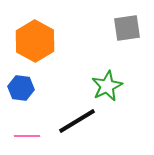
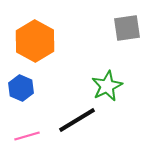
blue hexagon: rotated 15 degrees clockwise
black line: moved 1 px up
pink line: rotated 15 degrees counterclockwise
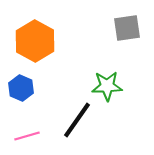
green star: rotated 24 degrees clockwise
black line: rotated 24 degrees counterclockwise
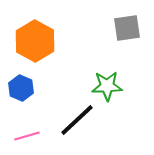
black line: rotated 12 degrees clockwise
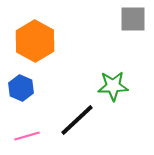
gray square: moved 6 px right, 9 px up; rotated 8 degrees clockwise
green star: moved 6 px right
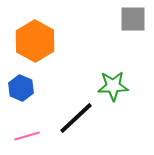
black line: moved 1 px left, 2 px up
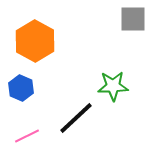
pink line: rotated 10 degrees counterclockwise
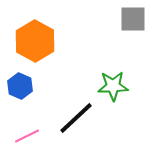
blue hexagon: moved 1 px left, 2 px up
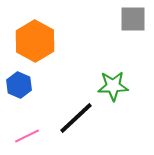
blue hexagon: moved 1 px left, 1 px up
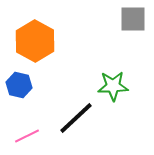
blue hexagon: rotated 10 degrees counterclockwise
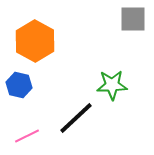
green star: moved 1 px left, 1 px up
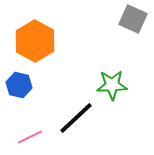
gray square: rotated 24 degrees clockwise
pink line: moved 3 px right, 1 px down
